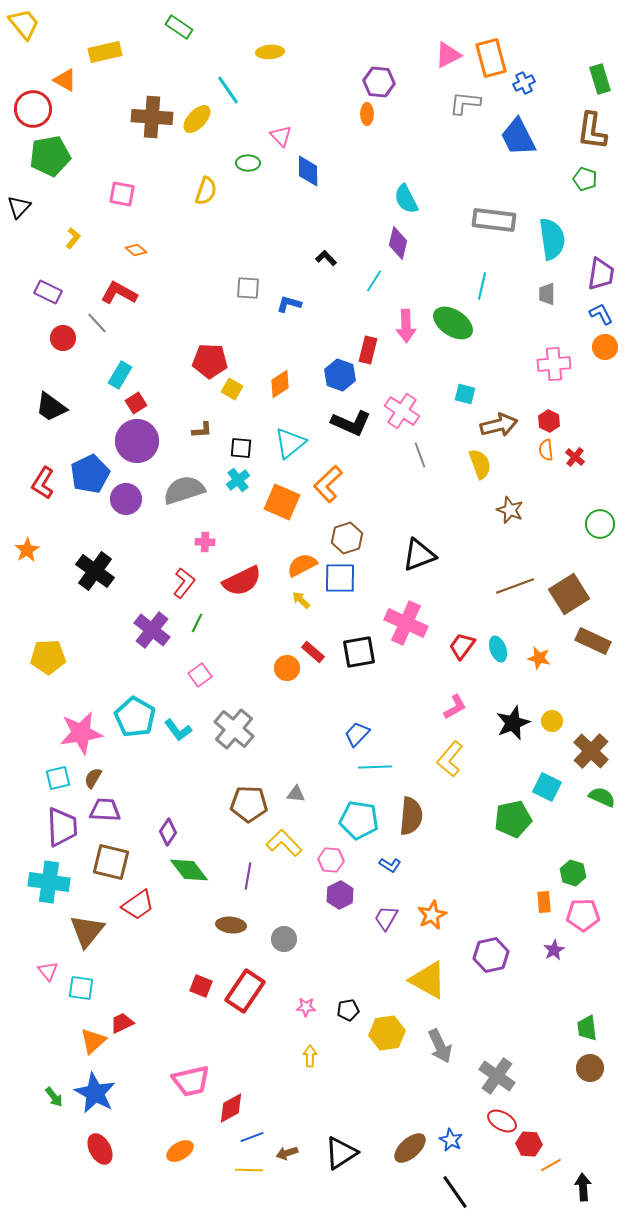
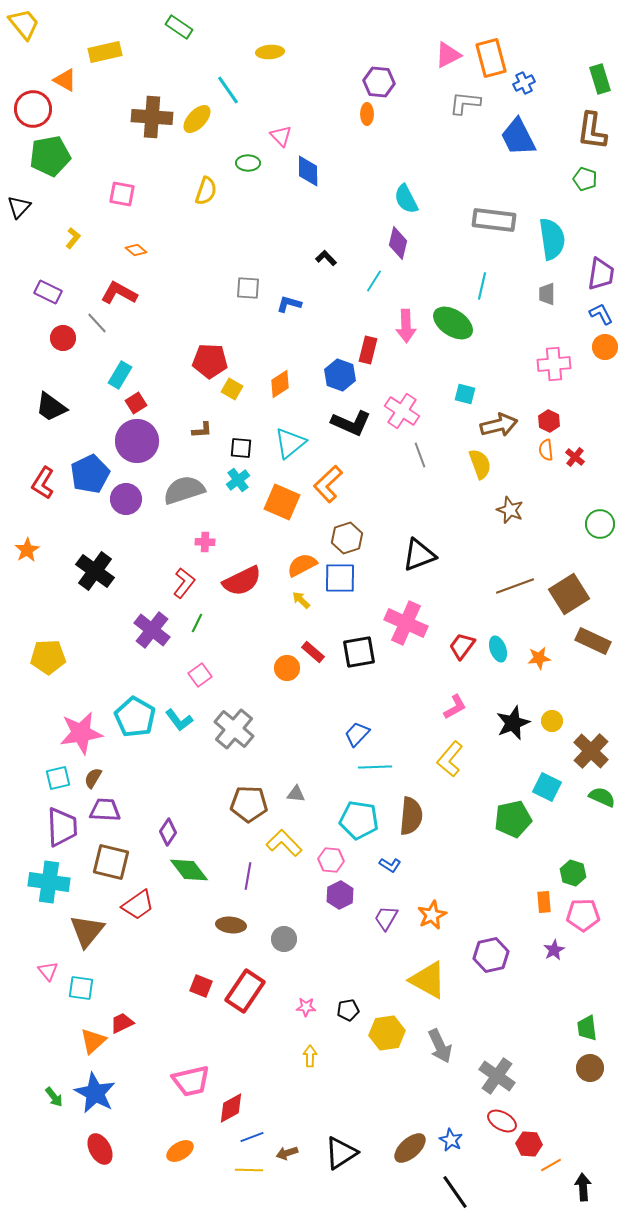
orange star at (539, 658): rotated 20 degrees counterclockwise
cyan L-shape at (178, 730): moved 1 px right, 10 px up
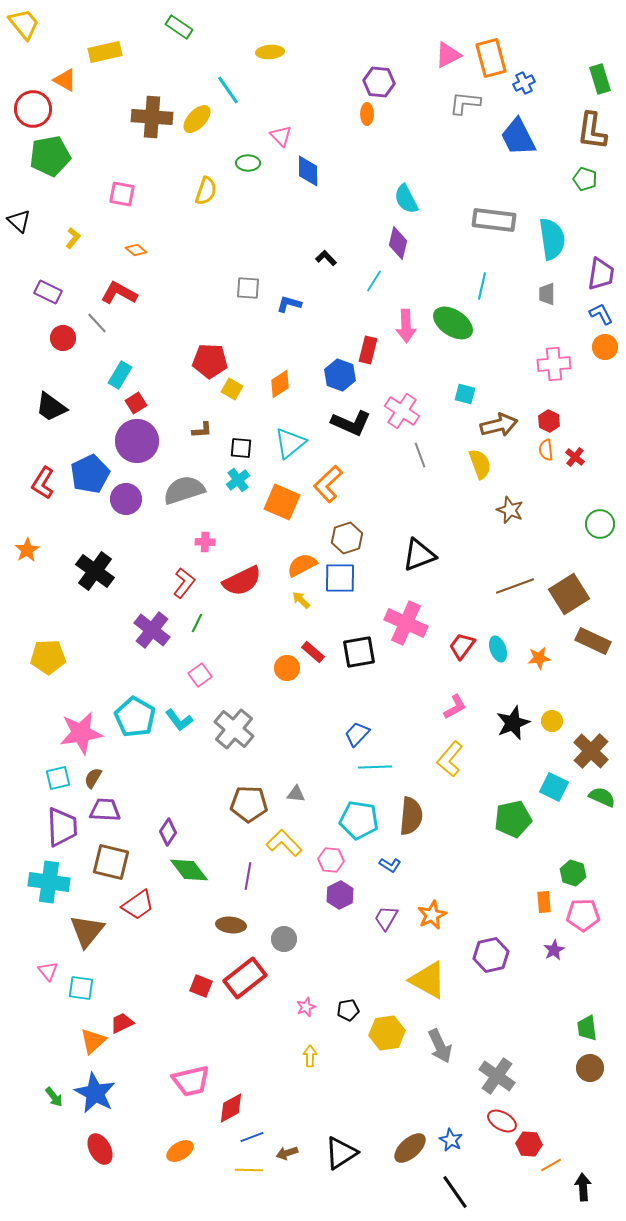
black triangle at (19, 207): moved 14 px down; rotated 30 degrees counterclockwise
cyan square at (547, 787): moved 7 px right
red rectangle at (245, 991): moved 13 px up; rotated 18 degrees clockwise
pink star at (306, 1007): rotated 24 degrees counterclockwise
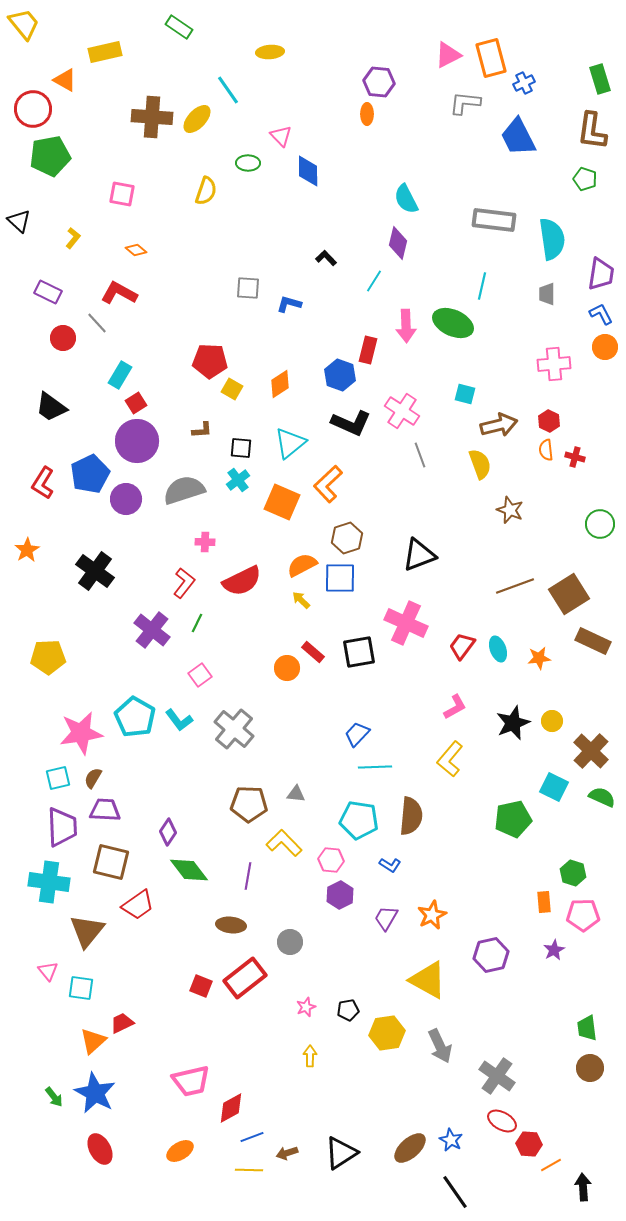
green ellipse at (453, 323): rotated 9 degrees counterclockwise
red cross at (575, 457): rotated 24 degrees counterclockwise
gray circle at (284, 939): moved 6 px right, 3 px down
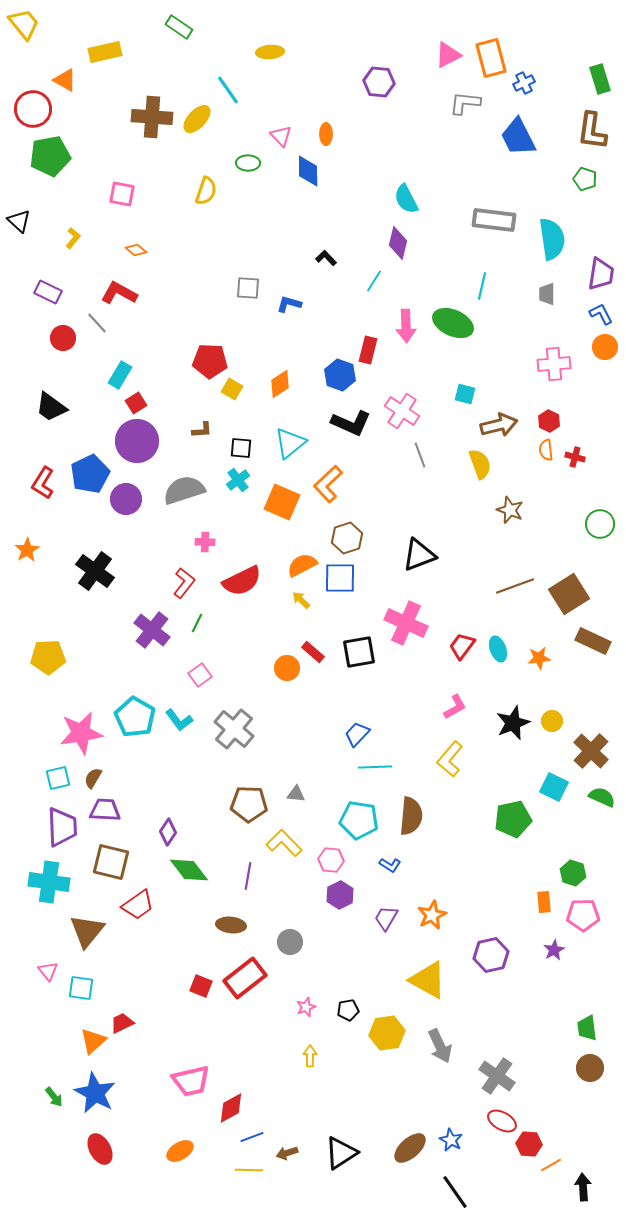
orange ellipse at (367, 114): moved 41 px left, 20 px down
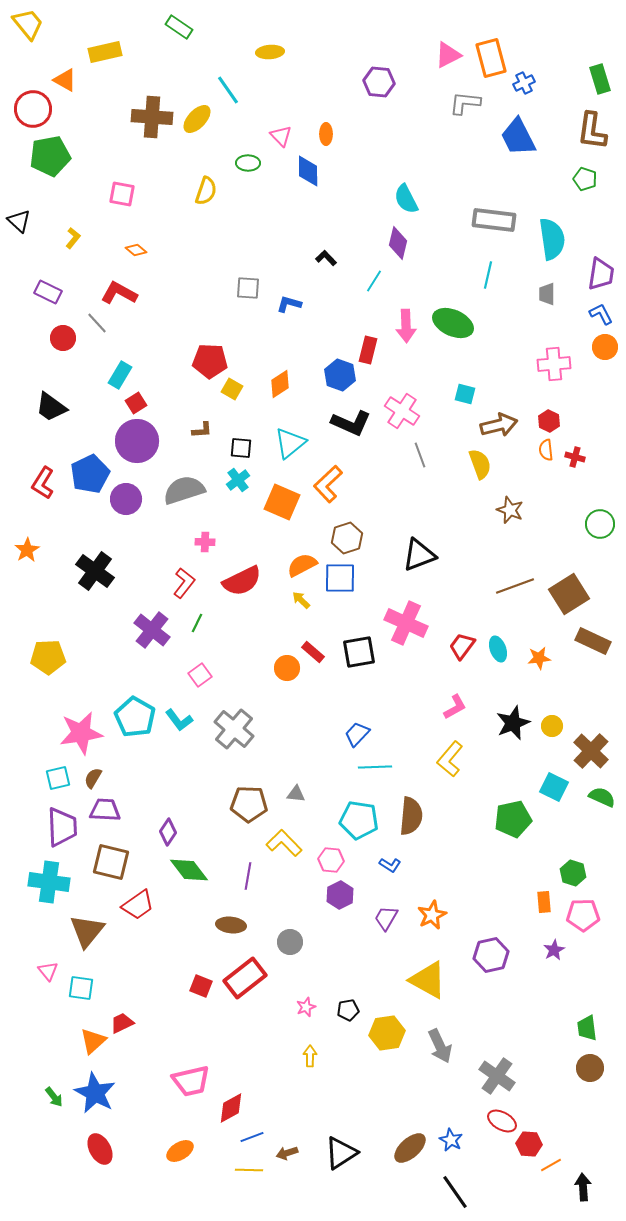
yellow trapezoid at (24, 24): moved 4 px right
cyan line at (482, 286): moved 6 px right, 11 px up
yellow circle at (552, 721): moved 5 px down
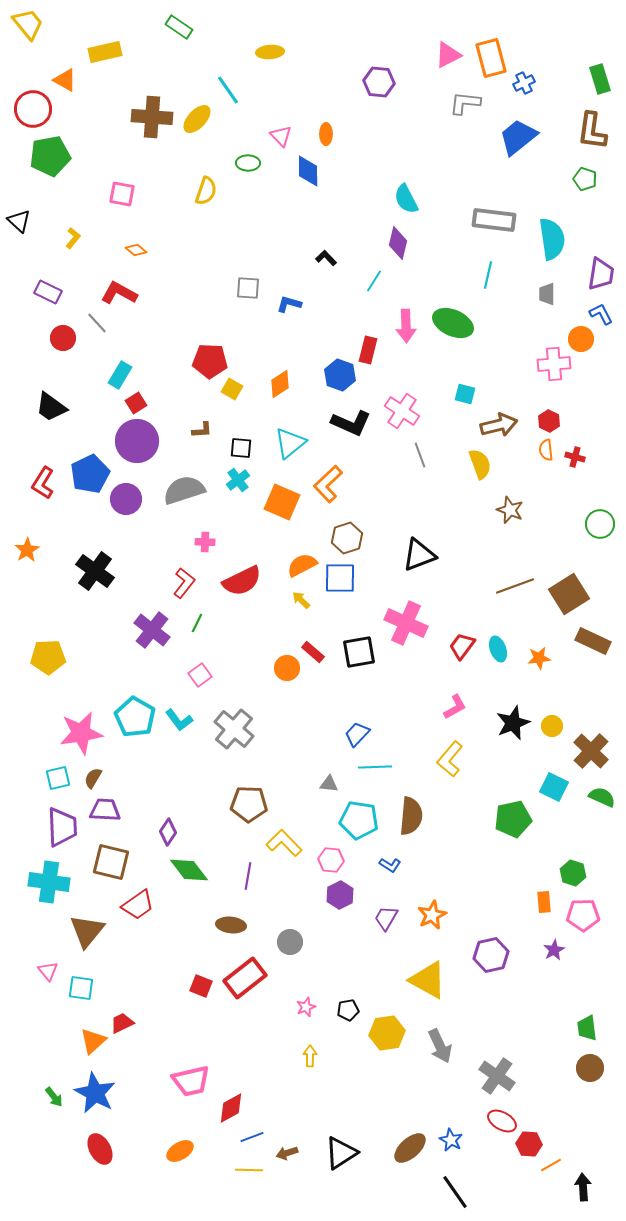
blue trapezoid at (518, 137): rotated 78 degrees clockwise
orange circle at (605, 347): moved 24 px left, 8 px up
gray triangle at (296, 794): moved 33 px right, 10 px up
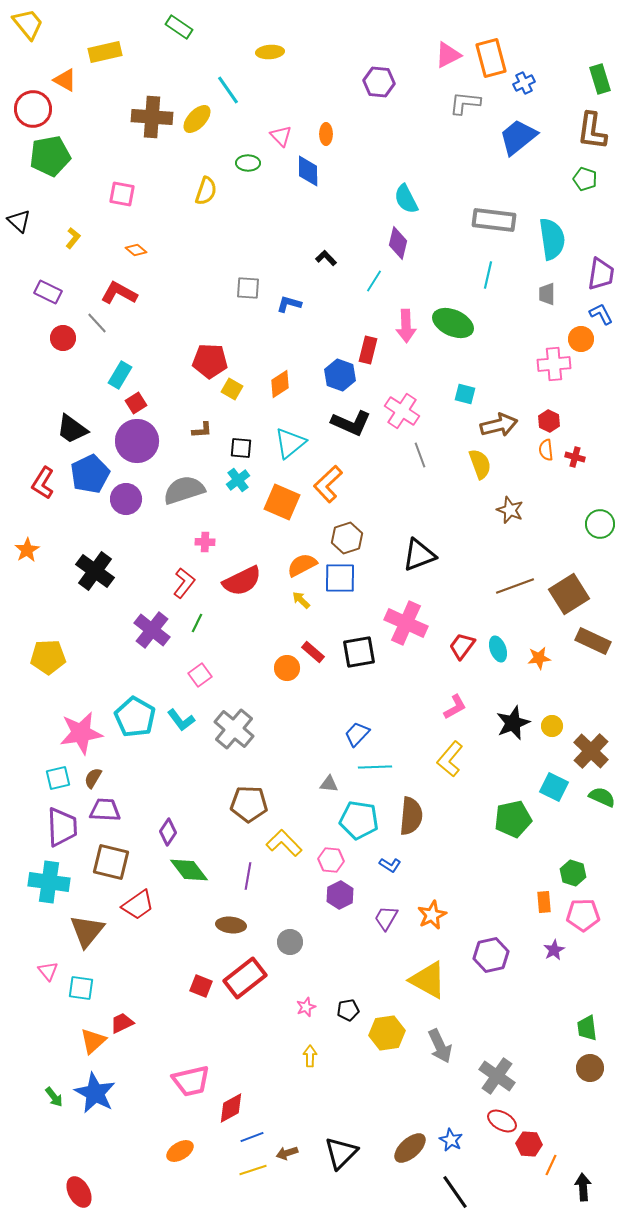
black trapezoid at (51, 407): moved 21 px right, 22 px down
cyan L-shape at (179, 720): moved 2 px right
red ellipse at (100, 1149): moved 21 px left, 43 px down
black triangle at (341, 1153): rotated 12 degrees counterclockwise
orange line at (551, 1165): rotated 35 degrees counterclockwise
yellow line at (249, 1170): moved 4 px right; rotated 20 degrees counterclockwise
